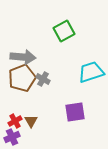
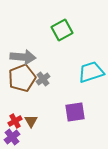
green square: moved 2 px left, 1 px up
gray cross: rotated 24 degrees clockwise
purple cross: rotated 14 degrees counterclockwise
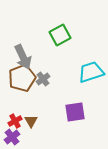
green square: moved 2 px left, 5 px down
gray arrow: rotated 60 degrees clockwise
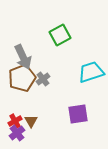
purple square: moved 3 px right, 2 px down
purple cross: moved 5 px right, 4 px up
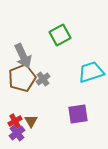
gray arrow: moved 1 px up
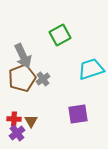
cyan trapezoid: moved 3 px up
red cross: moved 1 px left, 2 px up; rotated 32 degrees clockwise
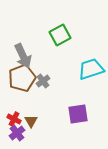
gray cross: moved 2 px down
red cross: rotated 24 degrees clockwise
